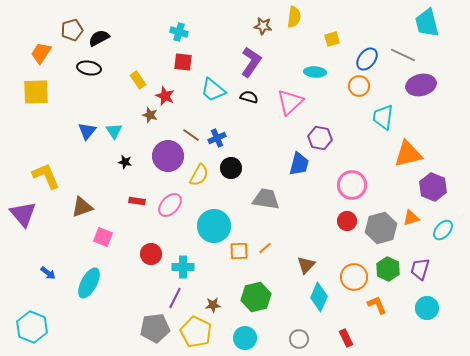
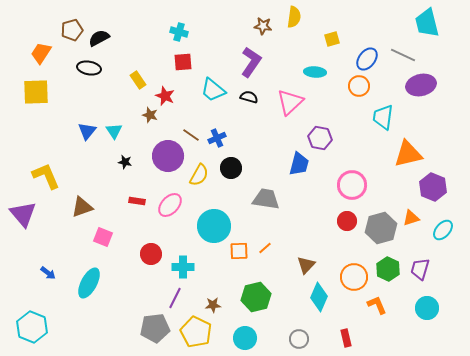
red square at (183, 62): rotated 12 degrees counterclockwise
red rectangle at (346, 338): rotated 12 degrees clockwise
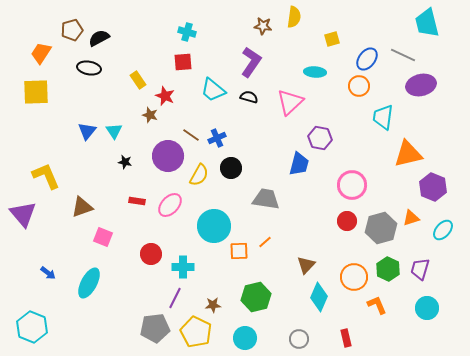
cyan cross at (179, 32): moved 8 px right
orange line at (265, 248): moved 6 px up
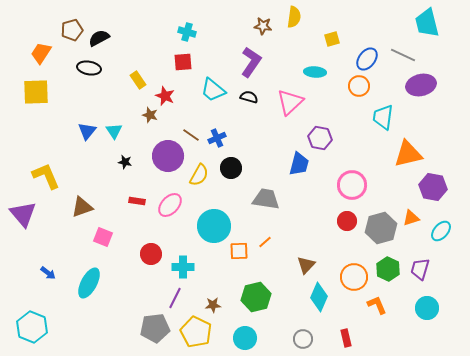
purple hexagon at (433, 187): rotated 12 degrees counterclockwise
cyan ellipse at (443, 230): moved 2 px left, 1 px down
gray circle at (299, 339): moved 4 px right
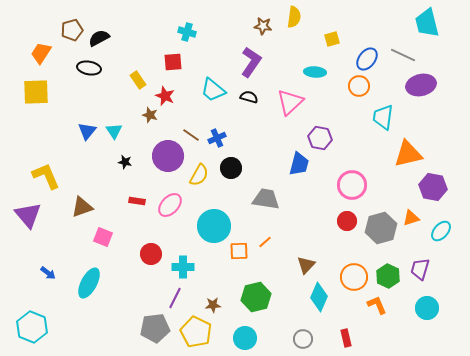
red square at (183, 62): moved 10 px left
purple triangle at (23, 214): moved 5 px right, 1 px down
green hexagon at (388, 269): moved 7 px down
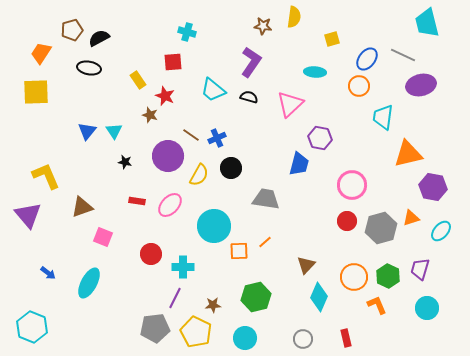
pink triangle at (290, 102): moved 2 px down
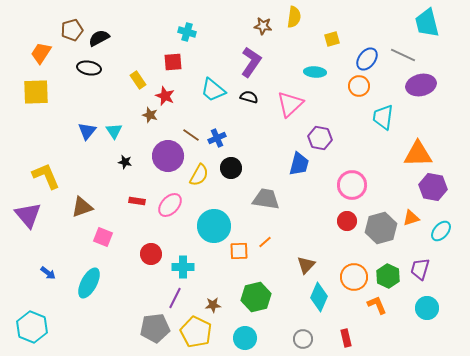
orange triangle at (408, 154): moved 10 px right; rotated 12 degrees clockwise
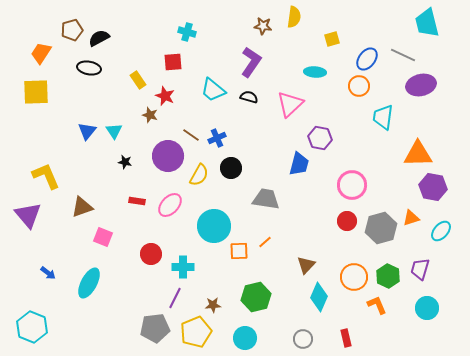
yellow pentagon at (196, 332): rotated 24 degrees clockwise
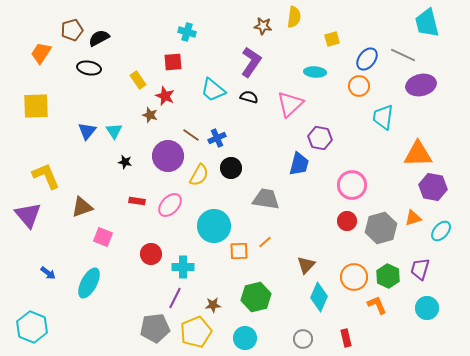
yellow square at (36, 92): moved 14 px down
orange triangle at (411, 218): moved 2 px right
